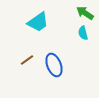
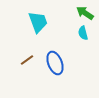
cyan trapezoid: rotated 75 degrees counterclockwise
blue ellipse: moved 1 px right, 2 px up
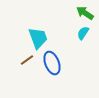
cyan trapezoid: moved 16 px down
cyan semicircle: rotated 48 degrees clockwise
blue ellipse: moved 3 px left
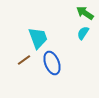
brown line: moved 3 px left
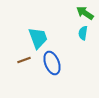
cyan semicircle: rotated 24 degrees counterclockwise
brown line: rotated 16 degrees clockwise
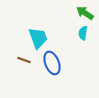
brown line: rotated 40 degrees clockwise
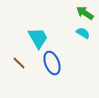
cyan semicircle: rotated 112 degrees clockwise
cyan trapezoid: rotated 10 degrees counterclockwise
brown line: moved 5 px left, 3 px down; rotated 24 degrees clockwise
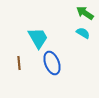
brown line: rotated 40 degrees clockwise
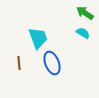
cyan trapezoid: rotated 10 degrees clockwise
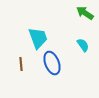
cyan semicircle: moved 12 px down; rotated 24 degrees clockwise
brown line: moved 2 px right, 1 px down
